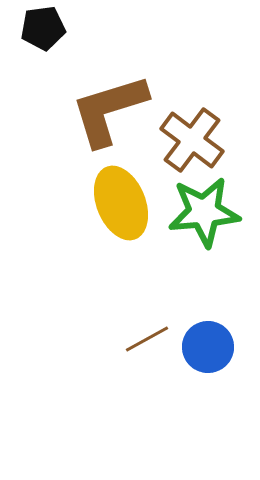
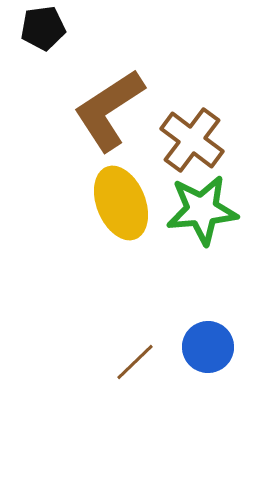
brown L-shape: rotated 16 degrees counterclockwise
green star: moved 2 px left, 2 px up
brown line: moved 12 px left, 23 px down; rotated 15 degrees counterclockwise
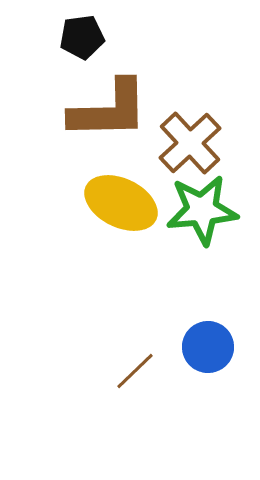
black pentagon: moved 39 px right, 9 px down
brown L-shape: rotated 148 degrees counterclockwise
brown cross: moved 2 px left, 3 px down; rotated 10 degrees clockwise
yellow ellipse: rotated 42 degrees counterclockwise
brown line: moved 9 px down
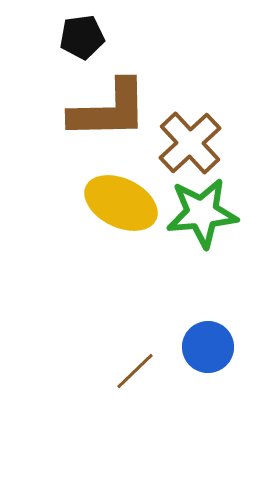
green star: moved 3 px down
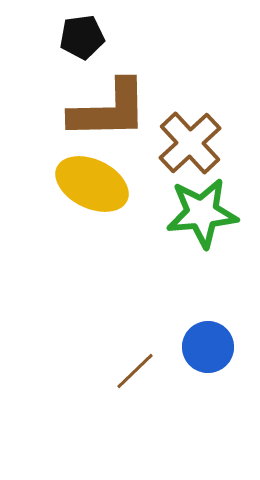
yellow ellipse: moved 29 px left, 19 px up
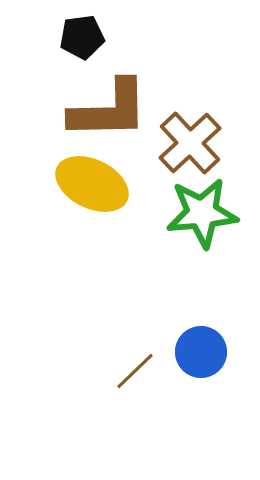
blue circle: moved 7 px left, 5 px down
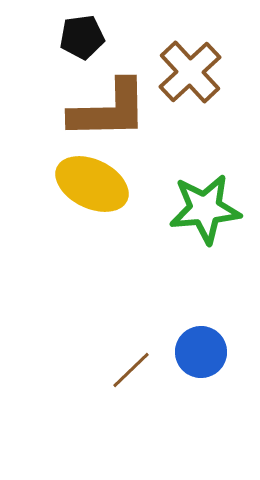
brown cross: moved 71 px up
green star: moved 3 px right, 4 px up
brown line: moved 4 px left, 1 px up
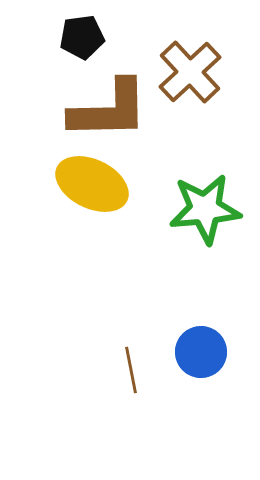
brown line: rotated 57 degrees counterclockwise
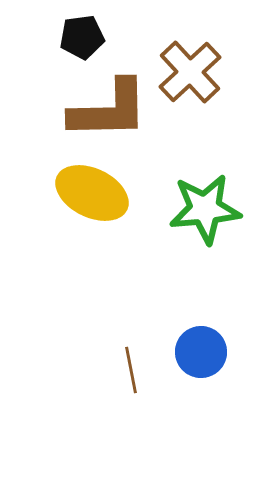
yellow ellipse: moved 9 px down
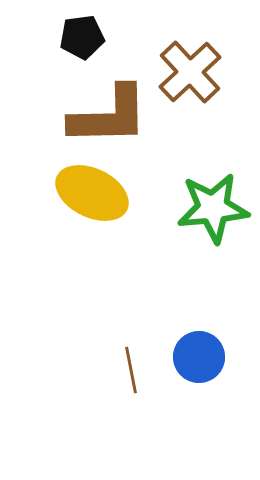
brown L-shape: moved 6 px down
green star: moved 8 px right, 1 px up
blue circle: moved 2 px left, 5 px down
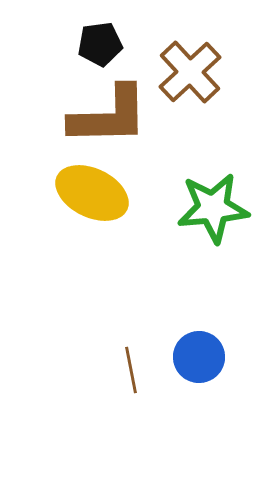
black pentagon: moved 18 px right, 7 px down
